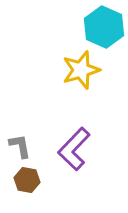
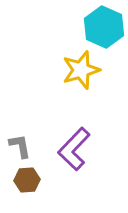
brown hexagon: rotated 15 degrees counterclockwise
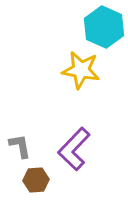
yellow star: rotated 27 degrees clockwise
brown hexagon: moved 9 px right
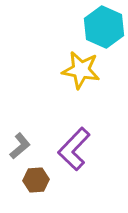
gray L-shape: rotated 60 degrees clockwise
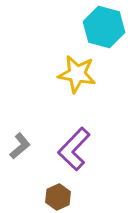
cyan hexagon: rotated 9 degrees counterclockwise
yellow star: moved 4 px left, 4 px down
brown hexagon: moved 22 px right, 17 px down; rotated 20 degrees counterclockwise
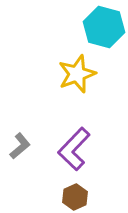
yellow star: rotated 30 degrees counterclockwise
brown hexagon: moved 17 px right
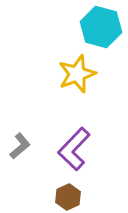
cyan hexagon: moved 3 px left
brown hexagon: moved 7 px left
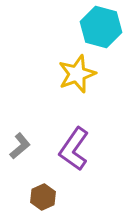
purple L-shape: rotated 9 degrees counterclockwise
brown hexagon: moved 25 px left
